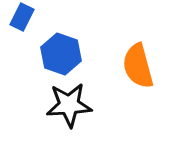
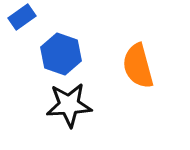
blue rectangle: rotated 28 degrees clockwise
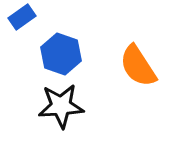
orange semicircle: rotated 18 degrees counterclockwise
black star: moved 8 px left, 1 px down
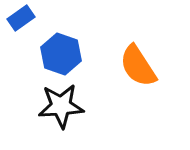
blue rectangle: moved 1 px left, 1 px down
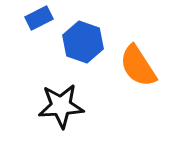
blue rectangle: moved 18 px right; rotated 8 degrees clockwise
blue hexagon: moved 22 px right, 12 px up
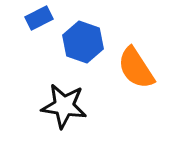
orange semicircle: moved 2 px left, 2 px down
black star: moved 3 px right; rotated 12 degrees clockwise
